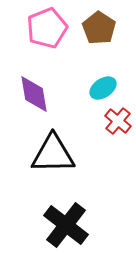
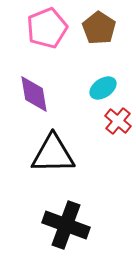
black cross: rotated 18 degrees counterclockwise
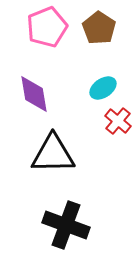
pink pentagon: moved 1 px up
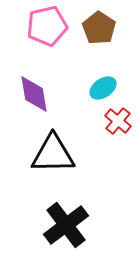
pink pentagon: moved 1 px up; rotated 9 degrees clockwise
black cross: rotated 33 degrees clockwise
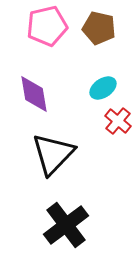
brown pentagon: rotated 20 degrees counterclockwise
black triangle: rotated 45 degrees counterclockwise
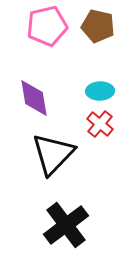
brown pentagon: moved 1 px left, 2 px up
cyan ellipse: moved 3 px left, 3 px down; rotated 32 degrees clockwise
purple diamond: moved 4 px down
red cross: moved 18 px left, 3 px down
